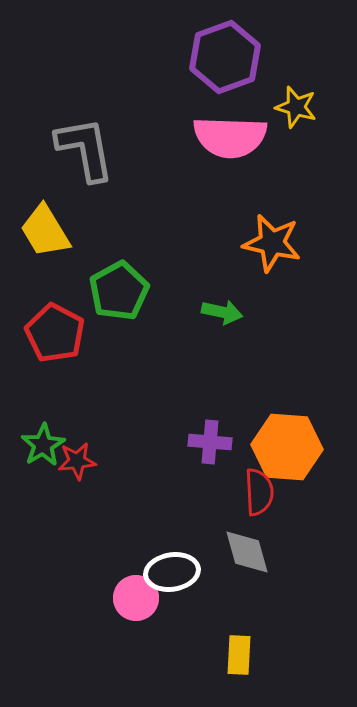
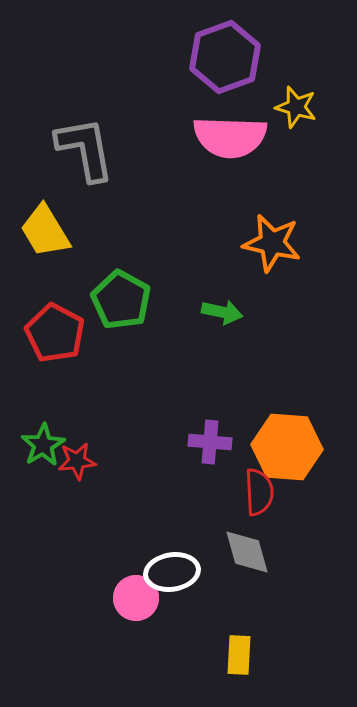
green pentagon: moved 2 px right, 9 px down; rotated 14 degrees counterclockwise
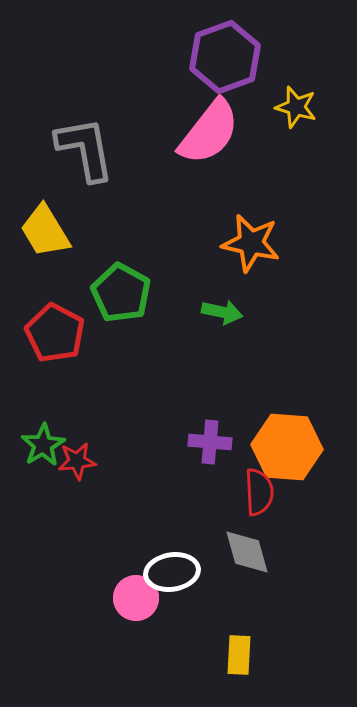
pink semicircle: moved 21 px left, 5 px up; rotated 54 degrees counterclockwise
orange star: moved 21 px left
green pentagon: moved 7 px up
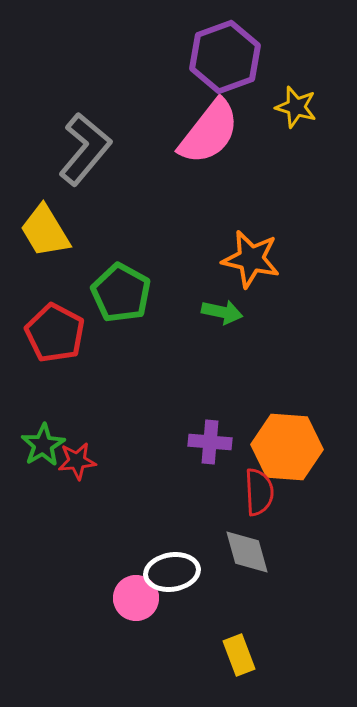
gray L-shape: rotated 50 degrees clockwise
orange star: moved 16 px down
yellow rectangle: rotated 24 degrees counterclockwise
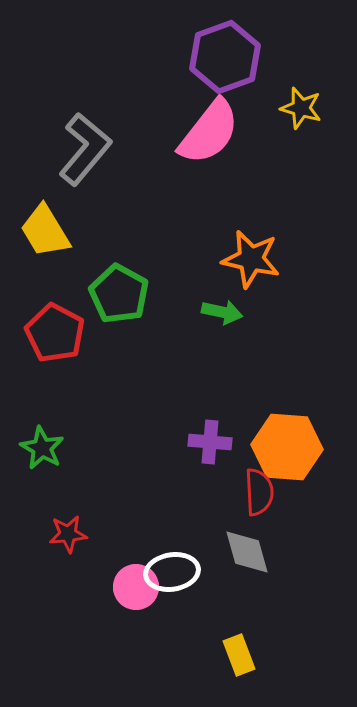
yellow star: moved 5 px right, 1 px down
green pentagon: moved 2 px left, 1 px down
green star: moved 1 px left, 3 px down; rotated 12 degrees counterclockwise
red star: moved 9 px left, 73 px down
pink circle: moved 11 px up
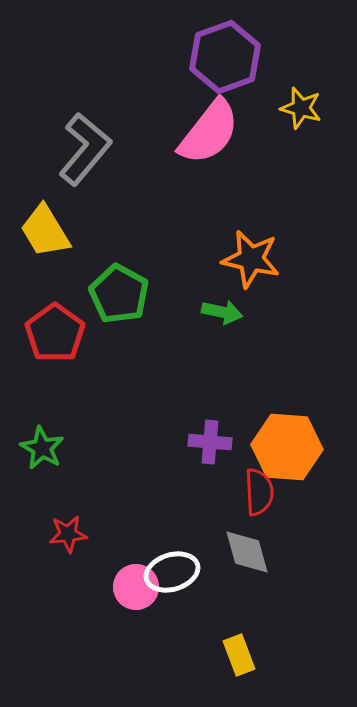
red pentagon: rotated 8 degrees clockwise
white ellipse: rotated 8 degrees counterclockwise
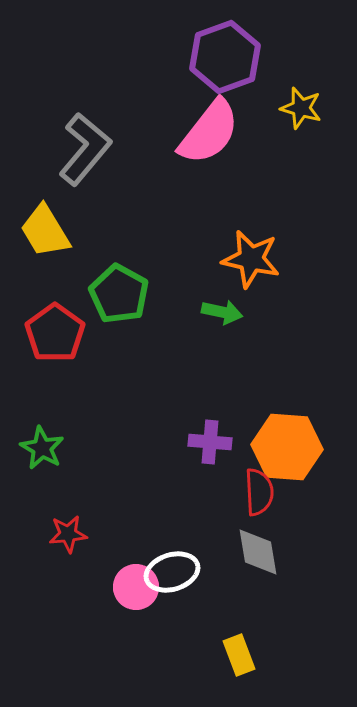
gray diamond: moved 11 px right; rotated 6 degrees clockwise
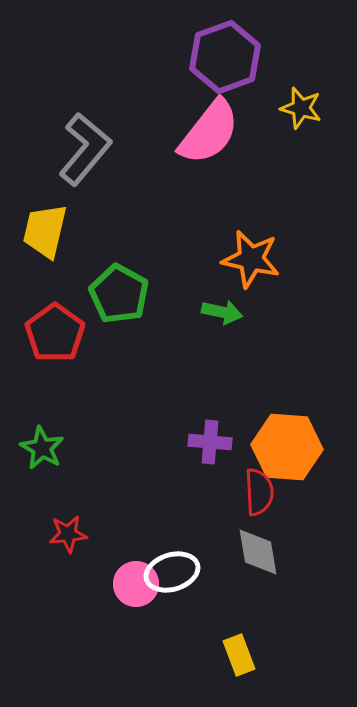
yellow trapezoid: rotated 44 degrees clockwise
pink circle: moved 3 px up
